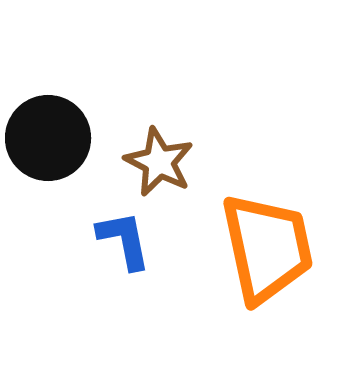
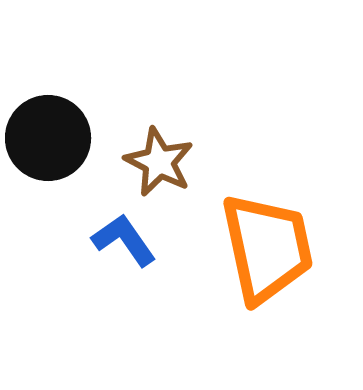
blue L-shape: rotated 24 degrees counterclockwise
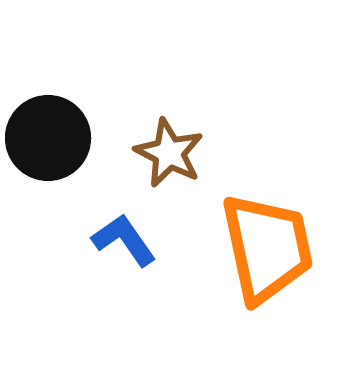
brown star: moved 10 px right, 9 px up
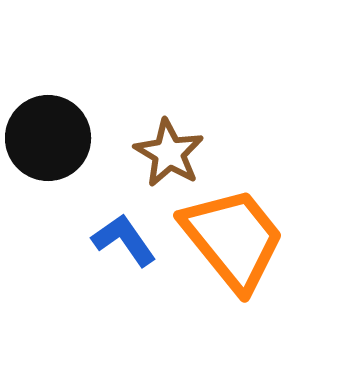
brown star: rotated 4 degrees clockwise
orange trapezoid: moved 34 px left, 9 px up; rotated 27 degrees counterclockwise
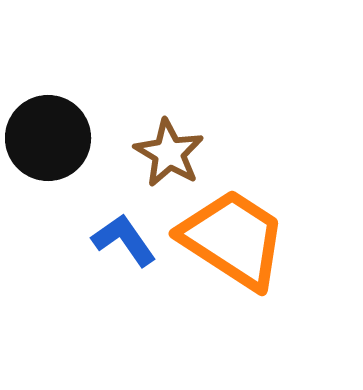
orange trapezoid: rotated 18 degrees counterclockwise
